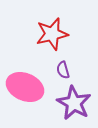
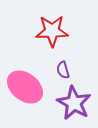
red star: moved 3 px up; rotated 12 degrees clockwise
pink ellipse: rotated 15 degrees clockwise
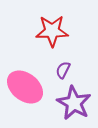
purple semicircle: rotated 42 degrees clockwise
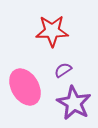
purple semicircle: rotated 30 degrees clockwise
pink ellipse: rotated 21 degrees clockwise
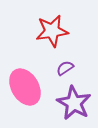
red star: rotated 8 degrees counterclockwise
purple semicircle: moved 2 px right, 2 px up
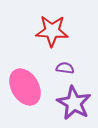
red star: rotated 12 degrees clockwise
purple semicircle: rotated 42 degrees clockwise
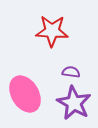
purple semicircle: moved 6 px right, 4 px down
pink ellipse: moved 7 px down
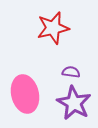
red star: moved 1 px right, 3 px up; rotated 16 degrees counterclockwise
pink ellipse: rotated 18 degrees clockwise
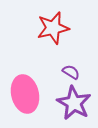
purple semicircle: rotated 24 degrees clockwise
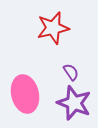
purple semicircle: rotated 24 degrees clockwise
purple star: rotated 8 degrees counterclockwise
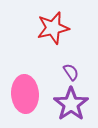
pink ellipse: rotated 9 degrees clockwise
purple star: moved 3 px left, 1 px down; rotated 16 degrees clockwise
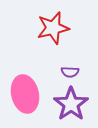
purple semicircle: moved 1 px left; rotated 126 degrees clockwise
pink ellipse: rotated 9 degrees counterclockwise
